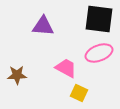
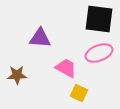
purple triangle: moved 3 px left, 12 px down
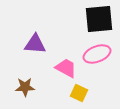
black square: rotated 12 degrees counterclockwise
purple triangle: moved 5 px left, 6 px down
pink ellipse: moved 2 px left, 1 px down
brown star: moved 8 px right, 12 px down
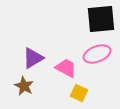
black square: moved 2 px right
purple triangle: moved 2 px left, 14 px down; rotated 35 degrees counterclockwise
brown star: moved 1 px left, 1 px up; rotated 30 degrees clockwise
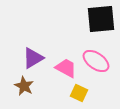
pink ellipse: moved 1 px left, 7 px down; rotated 56 degrees clockwise
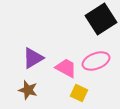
black square: rotated 28 degrees counterclockwise
pink ellipse: rotated 56 degrees counterclockwise
brown star: moved 4 px right, 4 px down; rotated 12 degrees counterclockwise
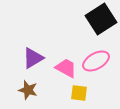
pink ellipse: rotated 8 degrees counterclockwise
yellow square: rotated 18 degrees counterclockwise
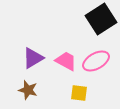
pink trapezoid: moved 7 px up
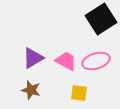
pink ellipse: rotated 12 degrees clockwise
brown star: moved 3 px right
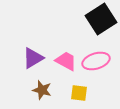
brown star: moved 11 px right
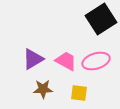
purple triangle: moved 1 px down
brown star: moved 1 px right, 1 px up; rotated 18 degrees counterclockwise
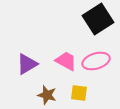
black square: moved 3 px left
purple triangle: moved 6 px left, 5 px down
brown star: moved 4 px right, 6 px down; rotated 18 degrees clockwise
